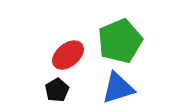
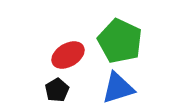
green pentagon: rotated 24 degrees counterclockwise
red ellipse: rotated 8 degrees clockwise
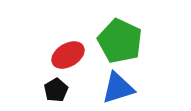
black pentagon: moved 1 px left
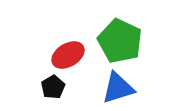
black pentagon: moved 3 px left, 3 px up
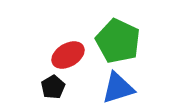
green pentagon: moved 2 px left
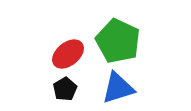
red ellipse: moved 1 px up; rotated 8 degrees counterclockwise
black pentagon: moved 12 px right, 2 px down
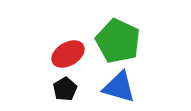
red ellipse: rotated 8 degrees clockwise
blue triangle: moved 1 px right, 1 px up; rotated 33 degrees clockwise
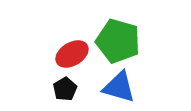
green pentagon: rotated 9 degrees counterclockwise
red ellipse: moved 4 px right
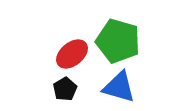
red ellipse: rotated 8 degrees counterclockwise
